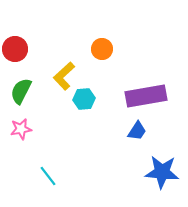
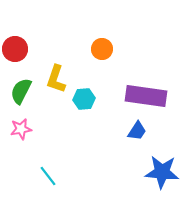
yellow L-shape: moved 8 px left, 3 px down; rotated 28 degrees counterclockwise
purple rectangle: rotated 18 degrees clockwise
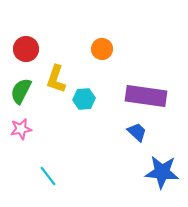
red circle: moved 11 px right
blue trapezoid: moved 1 px down; rotated 80 degrees counterclockwise
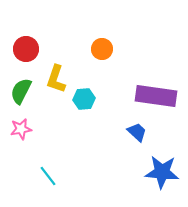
purple rectangle: moved 10 px right
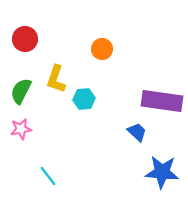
red circle: moved 1 px left, 10 px up
purple rectangle: moved 6 px right, 5 px down
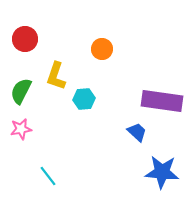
yellow L-shape: moved 3 px up
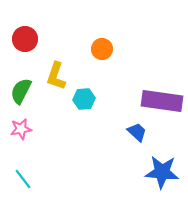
cyan line: moved 25 px left, 3 px down
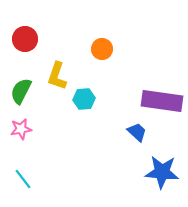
yellow L-shape: moved 1 px right
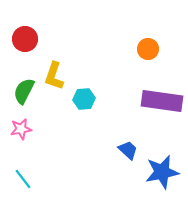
orange circle: moved 46 px right
yellow L-shape: moved 3 px left
green semicircle: moved 3 px right
blue trapezoid: moved 9 px left, 18 px down
blue star: rotated 16 degrees counterclockwise
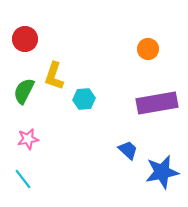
purple rectangle: moved 5 px left, 2 px down; rotated 18 degrees counterclockwise
pink star: moved 7 px right, 10 px down
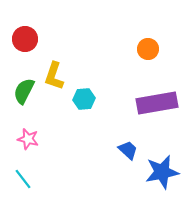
pink star: rotated 25 degrees clockwise
